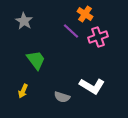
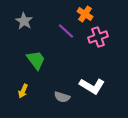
purple line: moved 5 px left
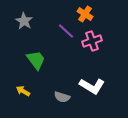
pink cross: moved 6 px left, 4 px down
yellow arrow: rotated 96 degrees clockwise
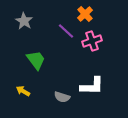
orange cross: rotated 14 degrees clockwise
white L-shape: rotated 30 degrees counterclockwise
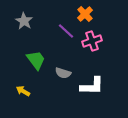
gray semicircle: moved 1 px right, 24 px up
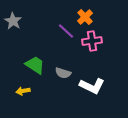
orange cross: moved 3 px down
gray star: moved 11 px left
pink cross: rotated 12 degrees clockwise
green trapezoid: moved 1 px left, 5 px down; rotated 20 degrees counterclockwise
white L-shape: rotated 25 degrees clockwise
yellow arrow: rotated 40 degrees counterclockwise
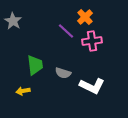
green trapezoid: rotated 50 degrees clockwise
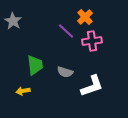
gray semicircle: moved 2 px right, 1 px up
white L-shape: rotated 45 degrees counterclockwise
